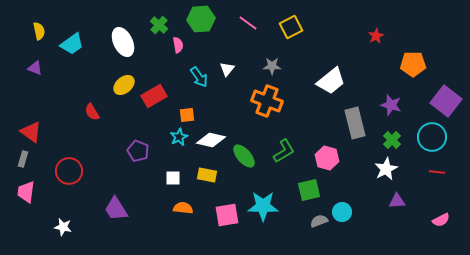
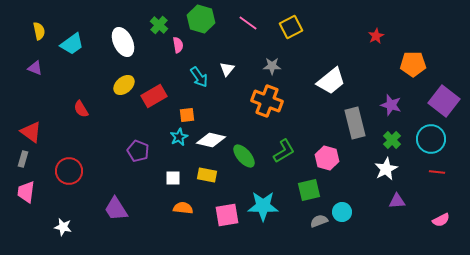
green hexagon at (201, 19): rotated 20 degrees clockwise
purple square at (446, 101): moved 2 px left
red semicircle at (92, 112): moved 11 px left, 3 px up
cyan circle at (432, 137): moved 1 px left, 2 px down
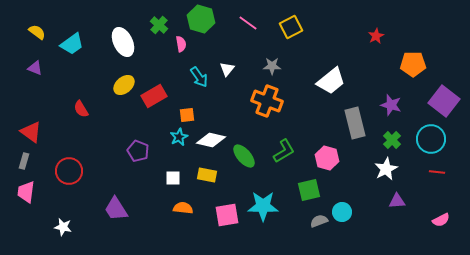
yellow semicircle at (39, 31): moved 2 px left, 1 px down; rotated 42 degrees counterclockwise
pink semicircle at (178, 45): moved 3 px right, 1 px up
gray rectangle at (23, 159): moved 1 px right, 2 px down
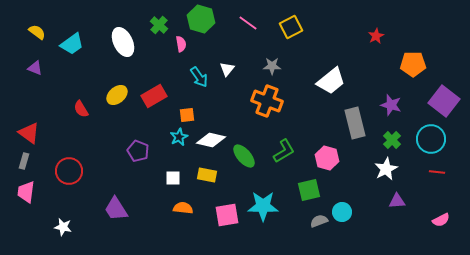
yellow ellipse at (124, 85): moved 7 px left, 10 px down
red triangle at (31, 132): moved 2 px left, 1 px down
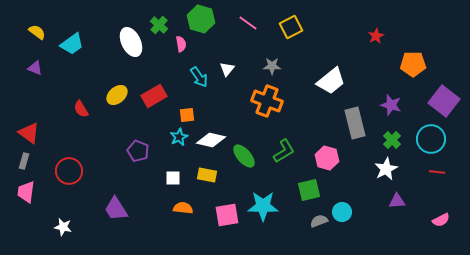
white ellipse at (123, 42): moved 8 px right
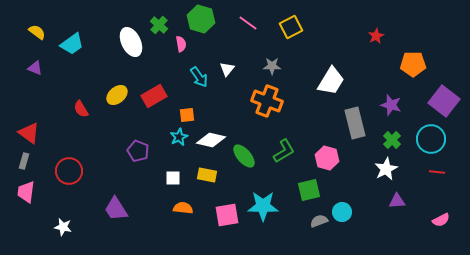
white trapezoid at (331, 81): rotated 20 degrees counterclockwise
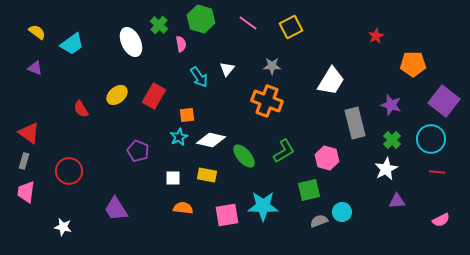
red rectangle at (154, 96): rotated 30 degrees counterclockwise
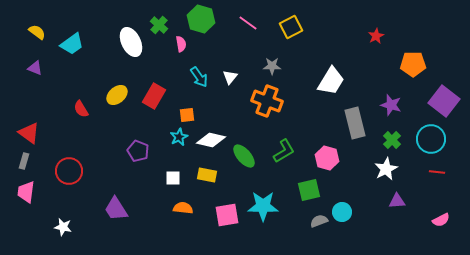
white triangle at (227, 69): moved 3 px right, 8 px down
